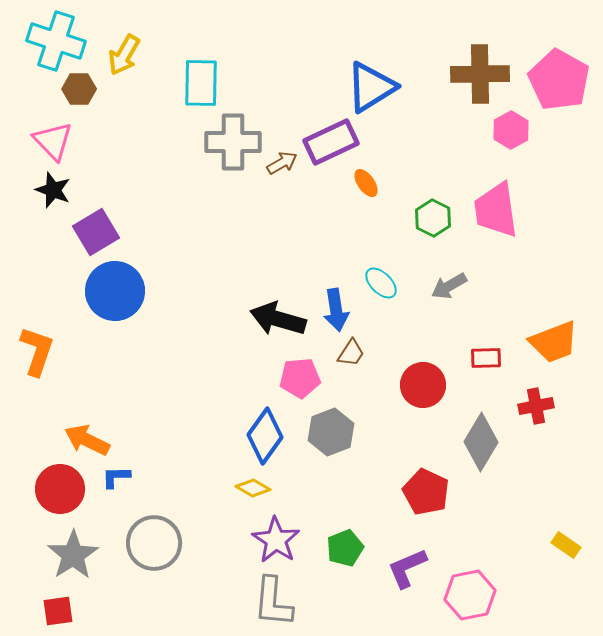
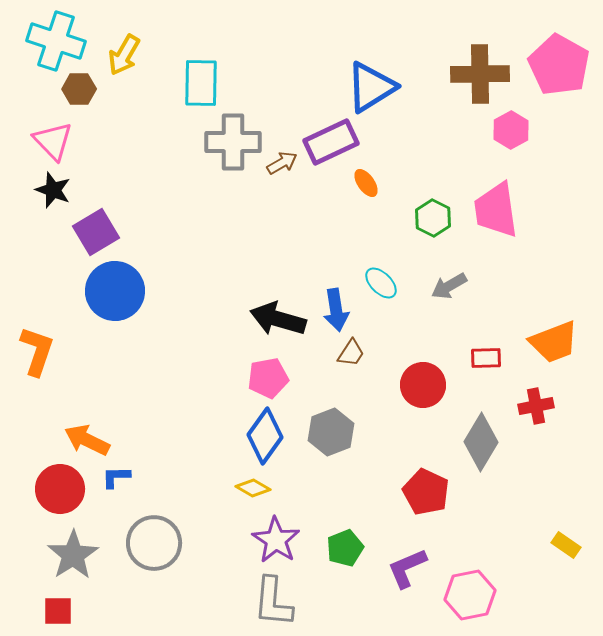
pink pentagon at (559, 80): moved 15 px up
pink pentagon at (300, 378): moved 32 px left; rotated 6 degrees counterclockwise
red square at (58, 611): rotated 8 degrees clockwise
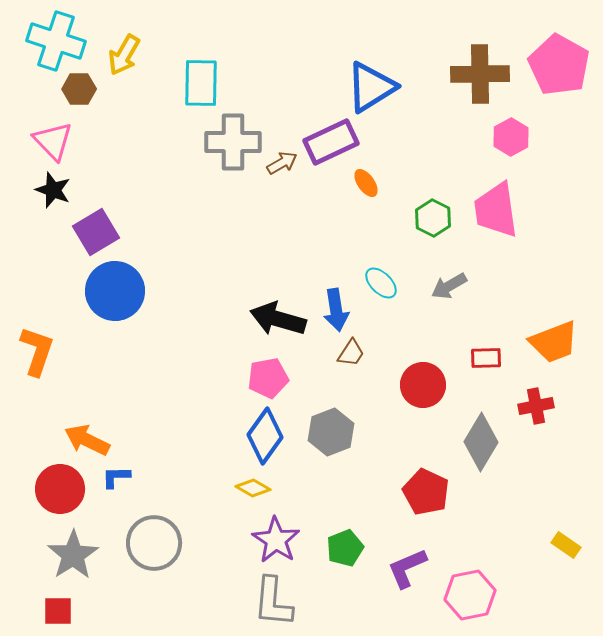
pink hexagon at (511, 130): moved 7 px down
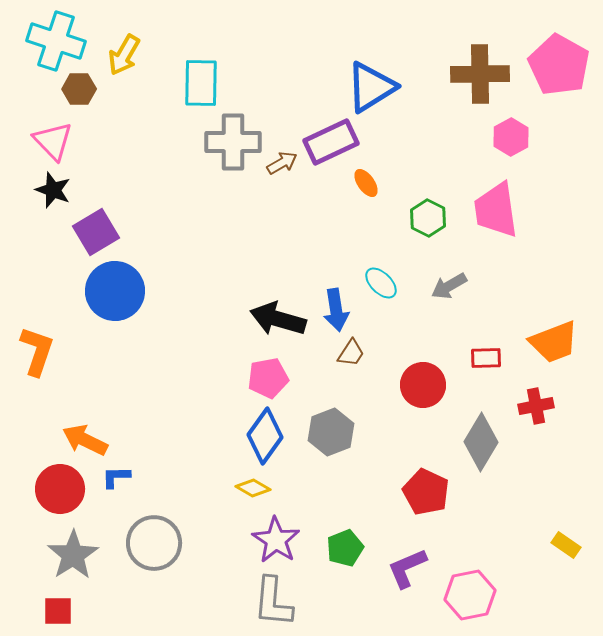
green hexagon at (433, 218): moved 5 px left
orange arrow at (87, 440): moved 2 px left
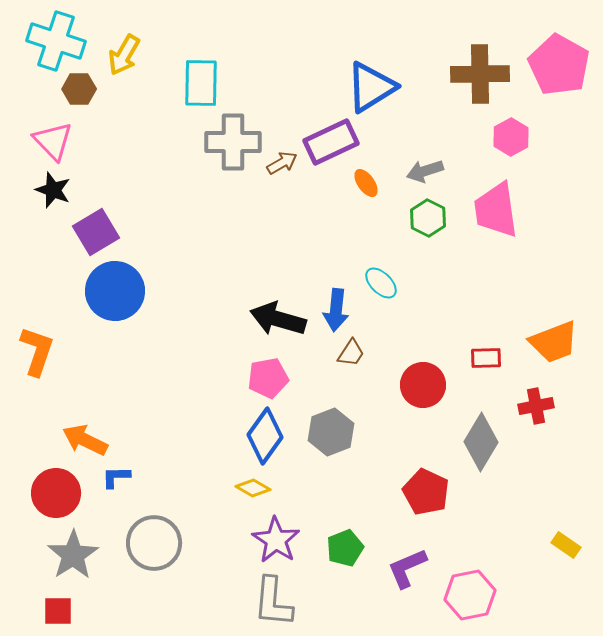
gray arrow at (449, 286): moved 24 px left, 115 px up; rotated 12 degrees clockwise
blue arrow at (336, 310): rotated 15 degrees clockwise
red circle at (60, 489): moved 4 px left, 4 px down
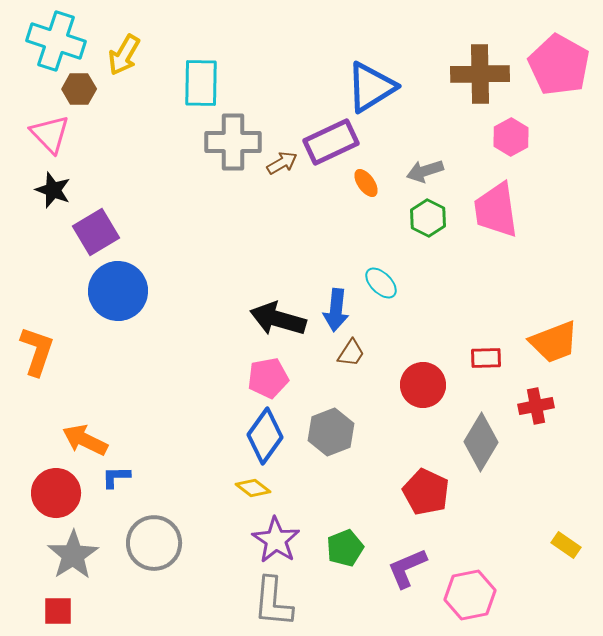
pink triangle at (53, 141): moved 3 px left, 7 px up
blue circle at (115, 291): moved 3 px right
yellow diamond at (253, 488): rotated 8 degrees clockwise
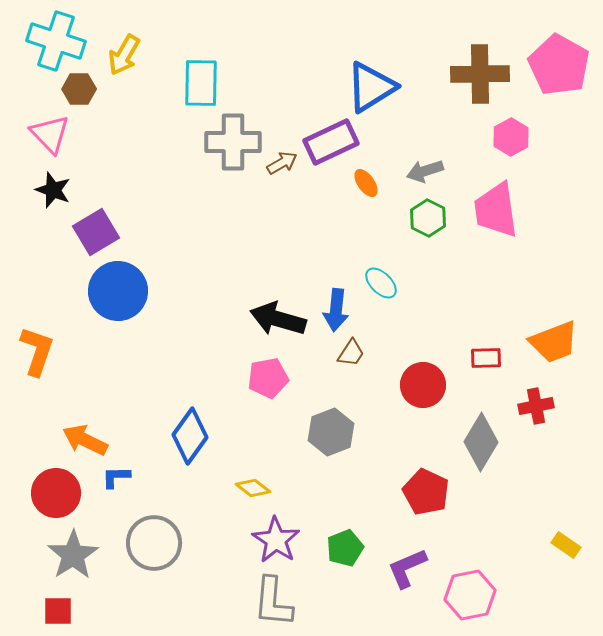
blue diamond at (265, 436): moved 75 px left
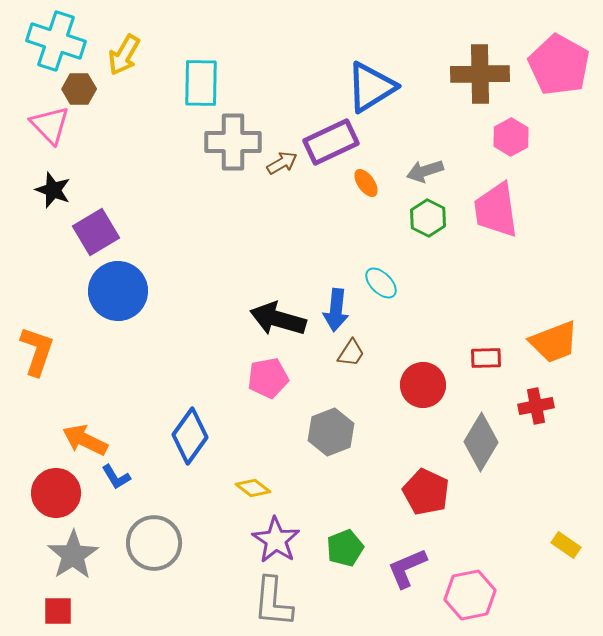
pink triangle at (50, 134): moved 9 px up
blue L-shape at (116, 477): rotated 120 degrees counterclockwise
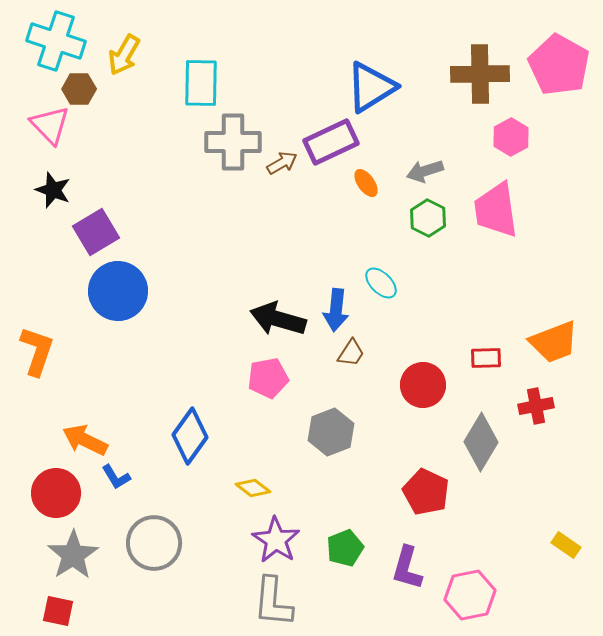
purple L-shape at (407, 568): rotated 51 degrees counterclockwise
red square at (58, 611): rotated 12 degrees clockwise
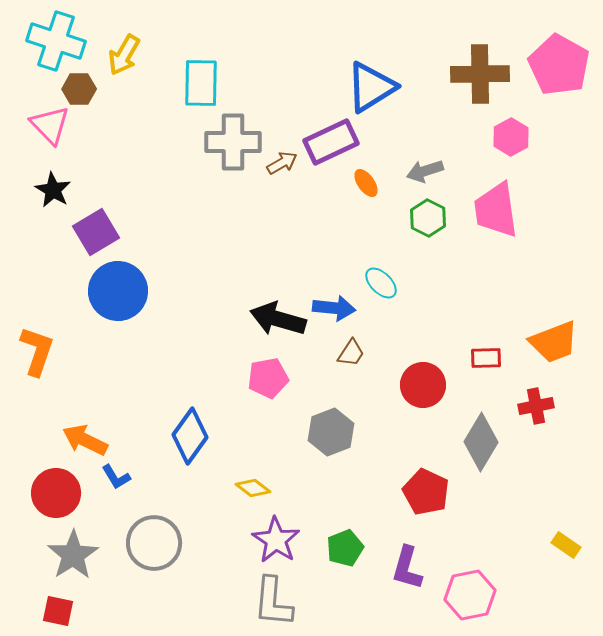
black star at (53, 190): rotated 9 degrees clockwise
blue arrow at (336, 310): moved 2 px left, 2 px up; rotated 90 degrees counterclockwise
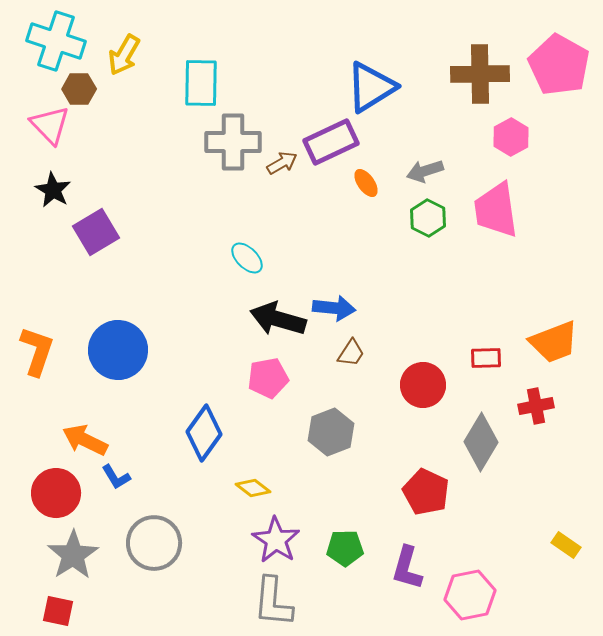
cyan ellipse at (381, 283): moved 134 px left, 25 px up
blue circle at (118, 291): moved 59 px down
blue diamond at (190, 436): moved 14 px right, 3 px up
green pentagon at (345, 548): rotated 21 degrees clockwise
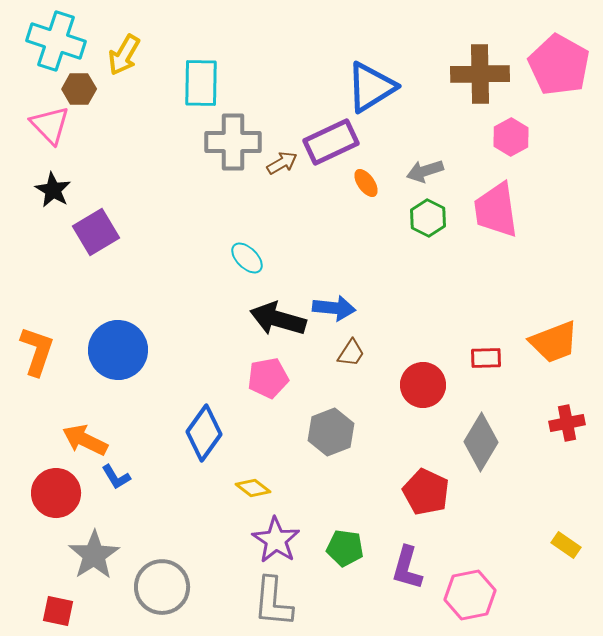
red cross at (536, 406): moved 31 px right, 17 px down
gray circle at (154, 543): moved 8 px right, 44 px down
green pentagon at (345, 548): rotated 9 degrees clockwise
gray star at (73, 555): moved 21 px right
